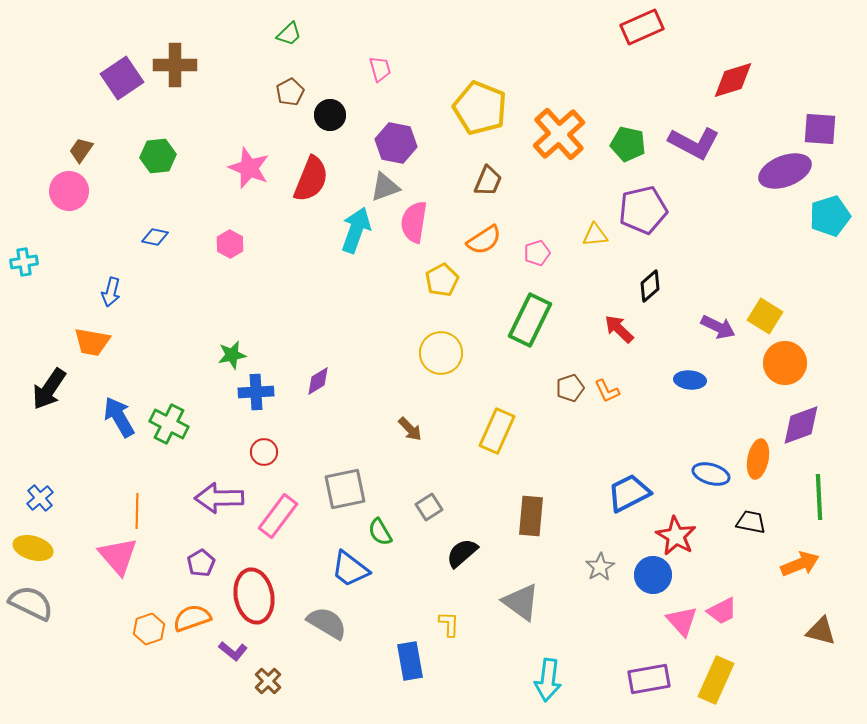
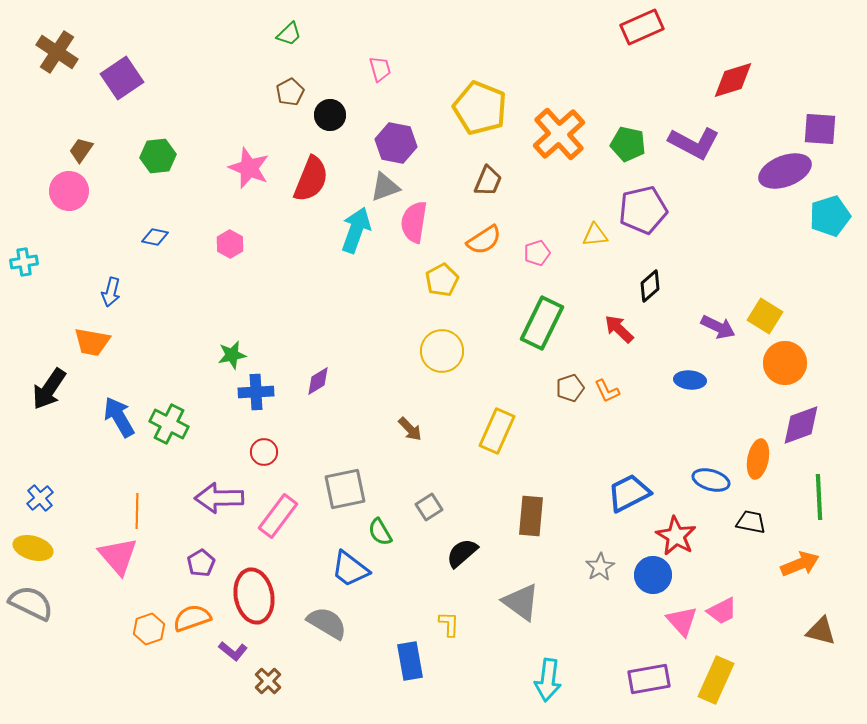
brown cross at (175, 65): moved 118 px left, 13 px up; rotated 33 degrees clockwise
green rectangle at (530, 320): moved 12 px right, 3 px down
yellow circle at (441, 353): moved 1 px right, 2 px up
blue ellipse at (711, 474): moved 6 px down
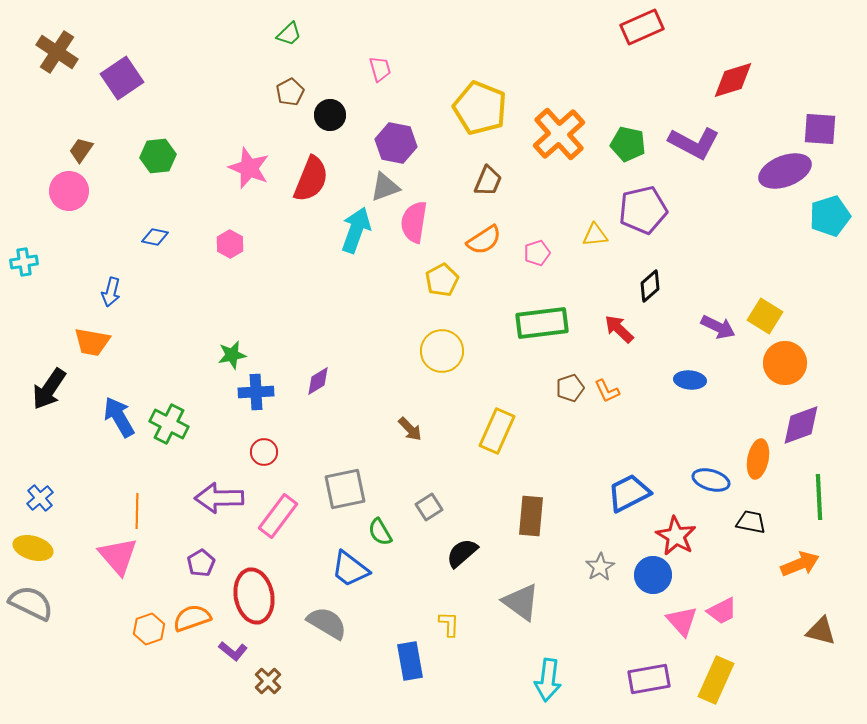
green rectangle at (542, 323): rotated 57 degrees clockwise
